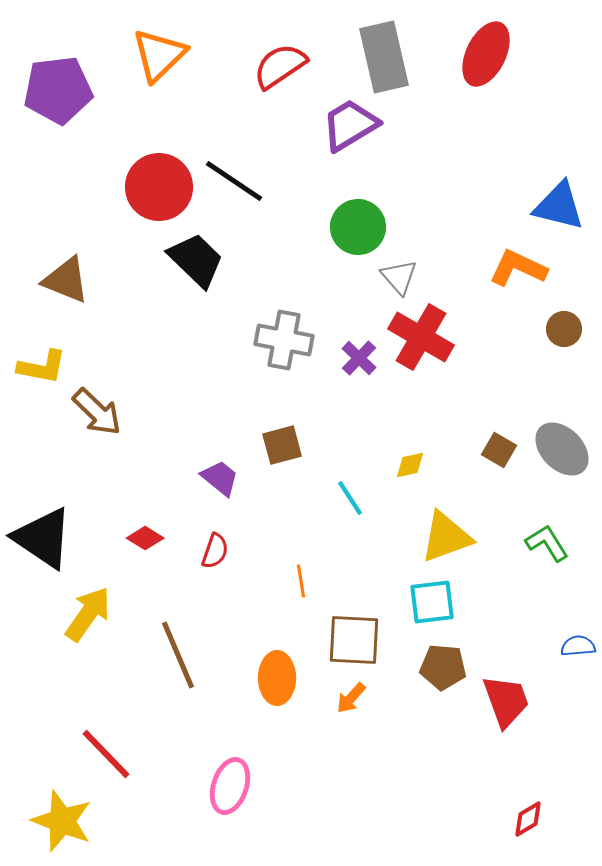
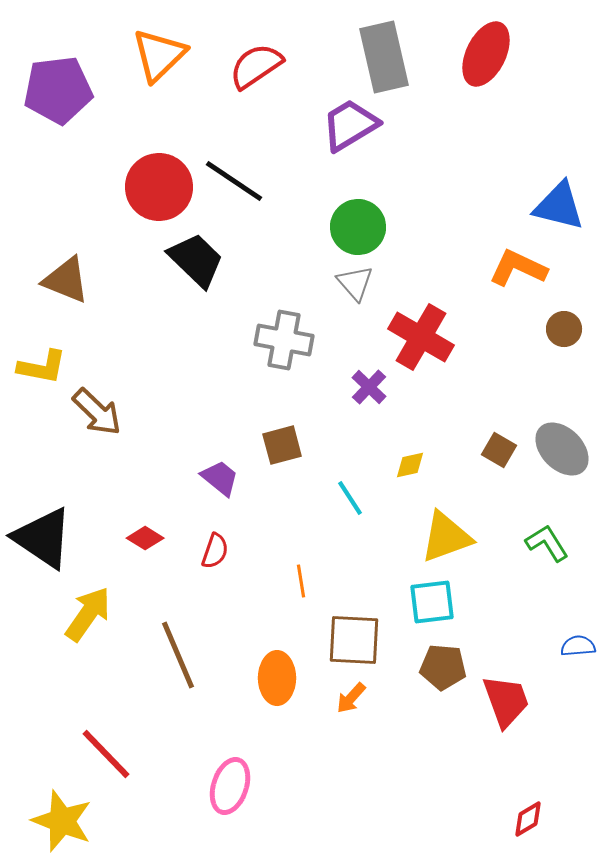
red semicircle at (280, 66): moved 24 px left
gray triangle at (399, 277): moved 44 px left, 6 px down
purple cross at (359, 358): moved 10 px right, 29 px down
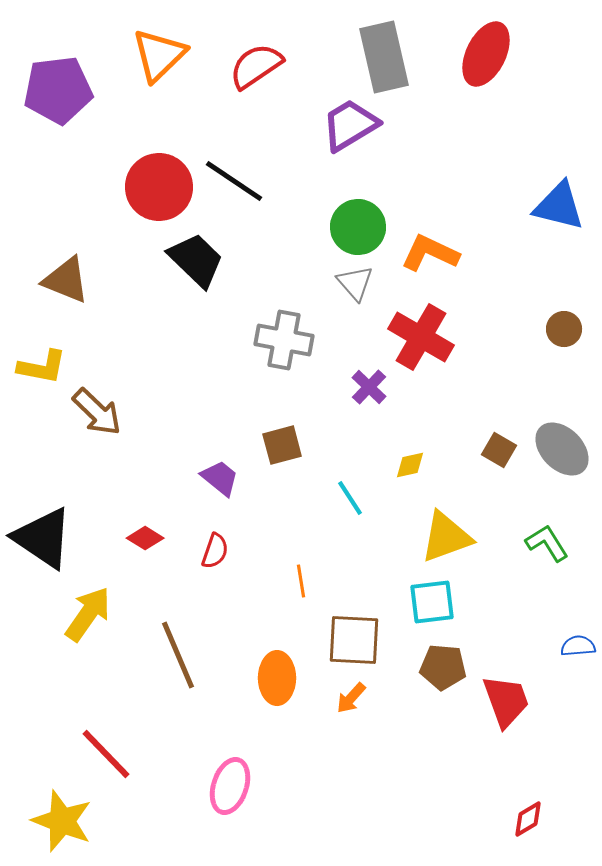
orange L-shape at (518, 268): moved 88 px left, 15 px up
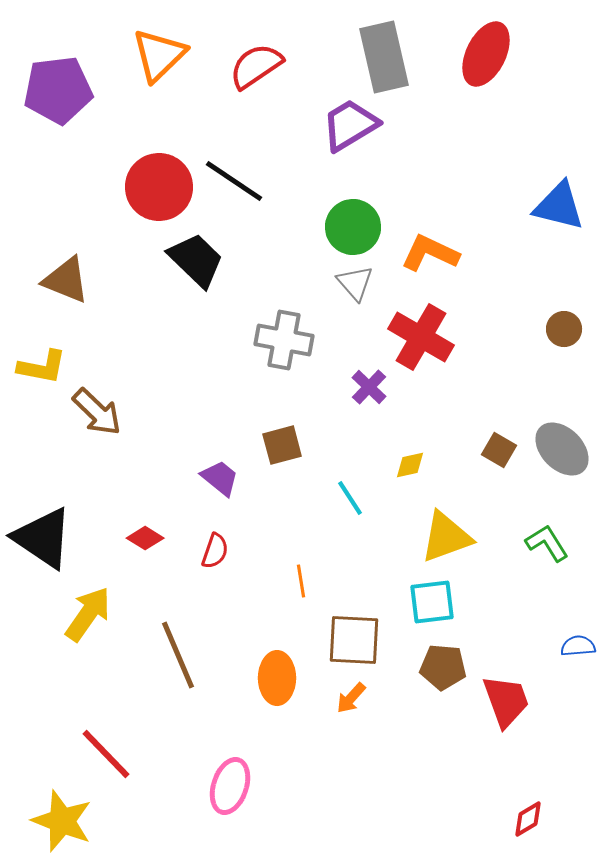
green circle at (358, 227): moved 5 px left
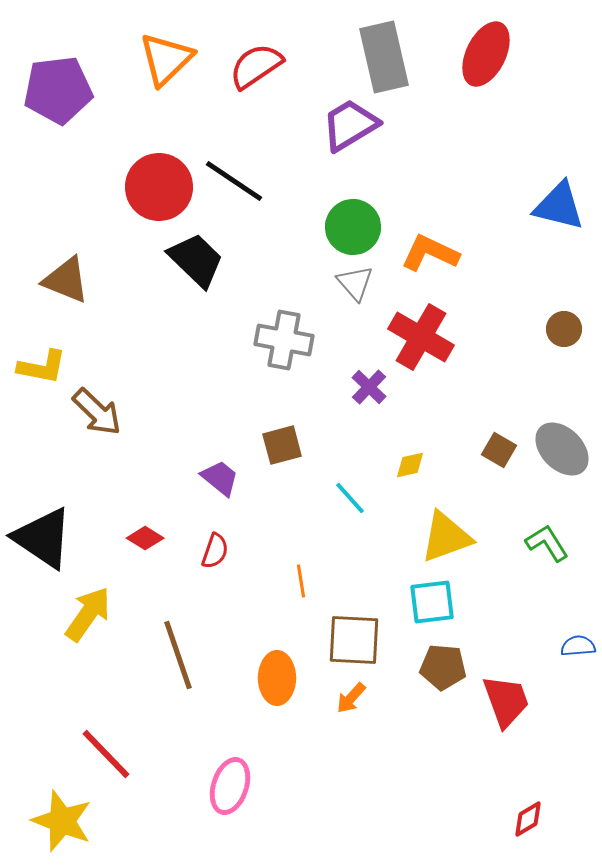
orange triangle at (159, 55): moved 7 px right, 4 px down
cyan line at (350, 498): rotated 9 degrees counterclockwise
brown line at (178, 655): rotated 4 degrees clockwise
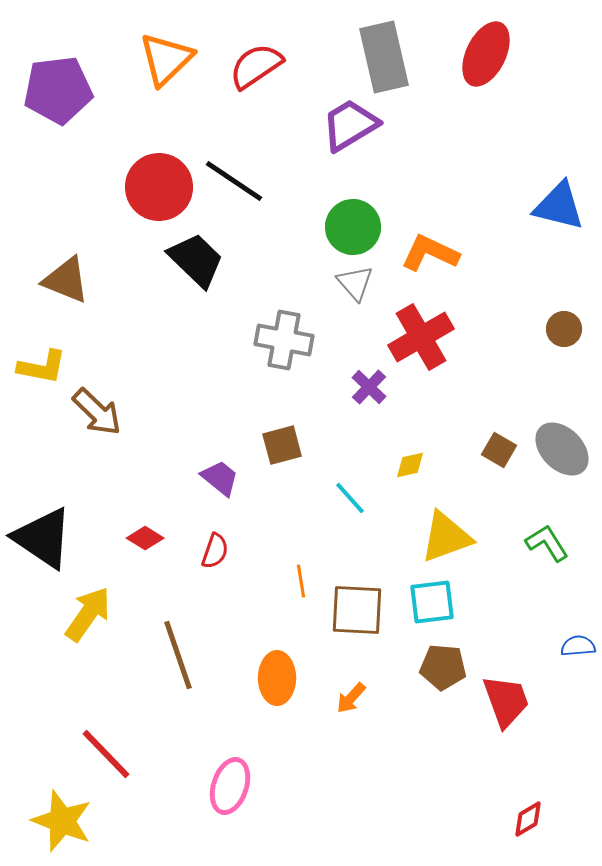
red cross at (421, 337): rotated 30 degrees clockwise
brown square at (354, 640): moved 3 px right, 30 px up
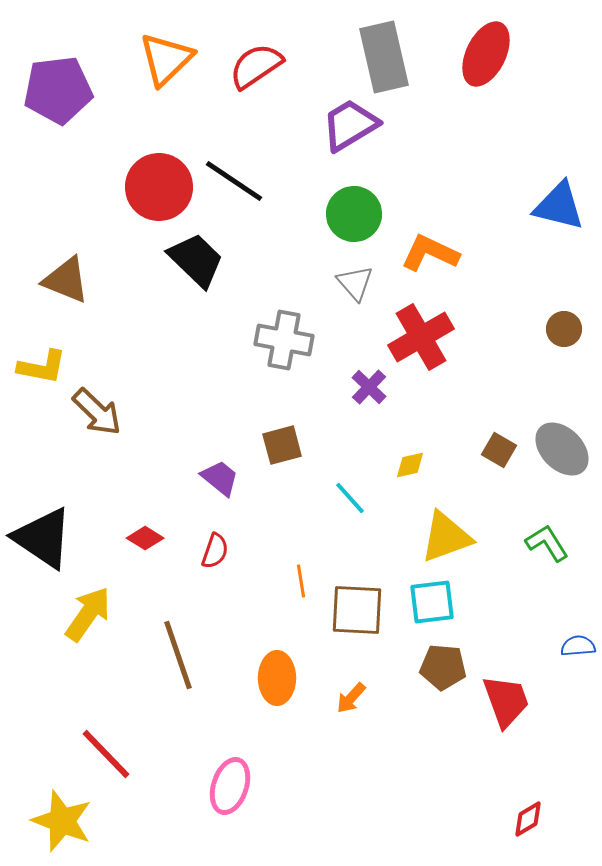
green circle at (353, 227): moved 1 px right, 13 px up
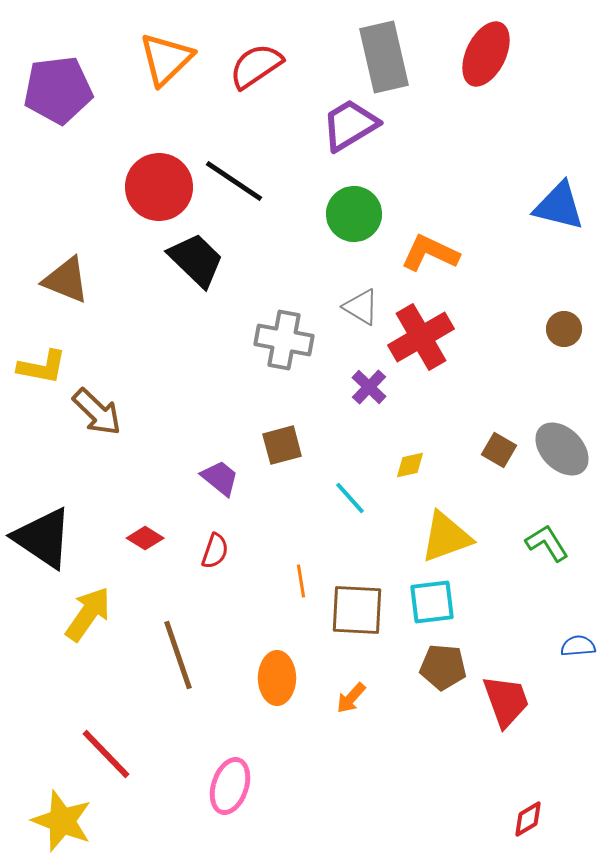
gray triangle at (355, 283): moved 6 px right, 24 px down; rotated 18 degrees counterclockwise
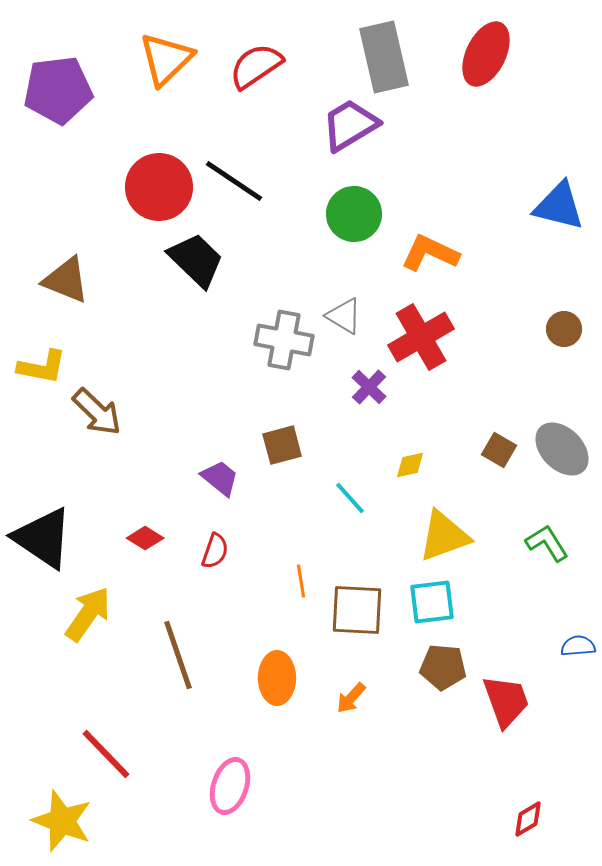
gray triangle at (361, 307): moved 17 px left, 9 px down
yellow triangle at (446, 537): moved 2 px left, 1 px up
